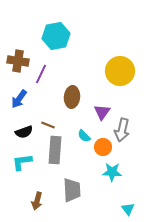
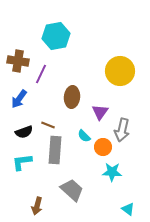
purple triangle: moved 2 px left
gray trapezoid: rotated 45 degrees counterclockwise
brown arrow: moved 5 px down
cyan triangle: rotated 16 degrees counterclockwise
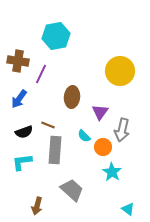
cyan star: rotated 30 degrees clockwise
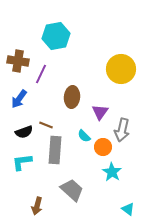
yellow circle: moved 1 px right, 2 px up
brown line: moved 2 px left
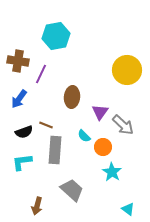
yellow circle: moved 6 px right, 1 px down
gray arrow: moved 1 px right, 5 px up; rotated 60 degrees counterclockwise
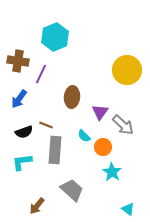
cyan hexagon: moved 1 px left, 1 px down; rotated 12 degrees counterclockwise
brown arrow: rotated 24 degrees clockwise
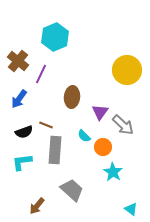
brown cross: rotated 30 degrees clockwise
cyan star: moved 1 px right
cyan triangle: moved 3 px right
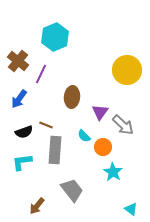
gray trapezoid: rotated 10 degrees clockwise
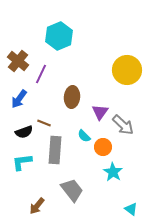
cyan hexagon: moved 4 px right, 1 px up
brown line: moved 2 px left, 2 px up
